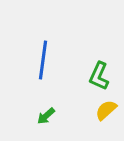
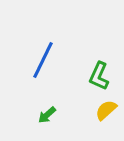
blue line: rotated 18 degrees clockwise
green arrow: moved 1 px right, 1 px up
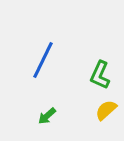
green L-shape: moved 1 px right, 1 px up
green arrow: moved 1 px down
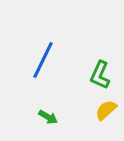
green arrow: moved 1 px right, 1 px down; rotated 108 degrees counterclockwise
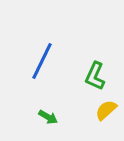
blue line: moved 1 px left, 1 px down
green L-shape: moved 5 px left, 1 px down
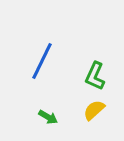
yellow semicircle: moved 12 px left
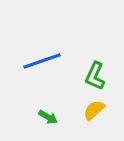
blue line: rotated 45 degrees clockwise
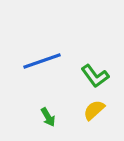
green L-shape: rotated 60 degrees counterclockwise
green arrow: rotated 30 degrees clockwise
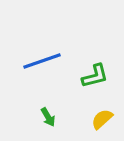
green L-shape: rotated 68 degrees counterclockwise
yellow semicircle: moved 8 px right, 9 px down
